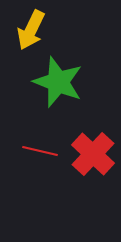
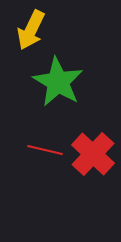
green star: rotated 9 degrees clockwise
red line: moved 5 px right, 1 px up
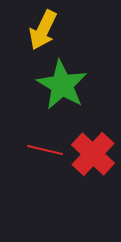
yellow arrow: moved 12 px right
green star: moved 4 px right, 3 px down
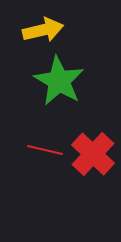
yellow arrow: rotated 129 degrees counterclockwise
green star: moved 3 px left, 4 px up
